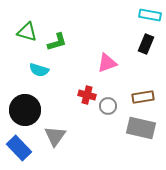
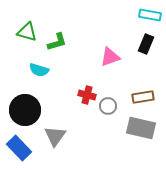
pink triangle: moved 3 px right, 6 px up
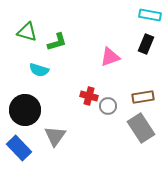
red cross: moved 2 px right, 1 px down
gray rectangle: rotated 44 degrees clockwise
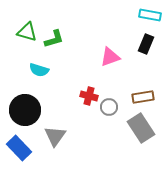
green L-shape: moved 3 px left, 3 px up
gray circle: moved 1 px right, 1 px down
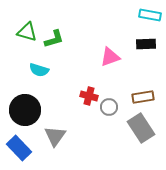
black rectangle: rotated 66 degrees clockwise
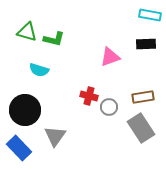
green L-shape: rotated 30 degrees clockwise
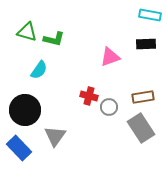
cyan semicircle: rotated 72 degrees counterclockwise
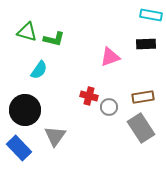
cyan rectangle: moved 1 px right
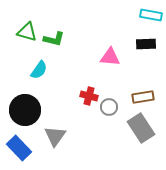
pink triangle: rotated 25 degrees clockwise
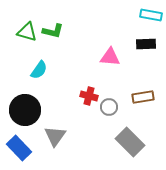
green L-shape: moved 1 px left, 8 px up
gray rectangle: moved 11 px left, 14 px down; rotated 12 degrees counterclockwise
